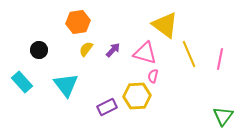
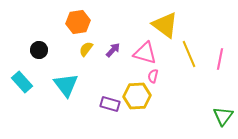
purple rectangle: moved 3 px right, 3 px up; rotated 42 degrees clockwise
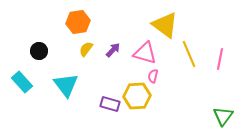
black circle: moved 1 px down
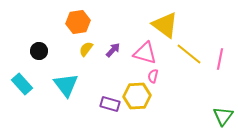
yellow line: rotated 28 degrees counterclockwise
cyan rectangle: moved 2 px down
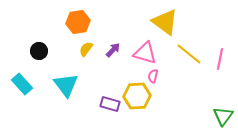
yellow triangle: moved 3 px up
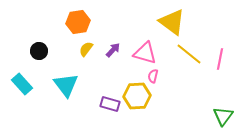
yellow triangle: moved 7 px right
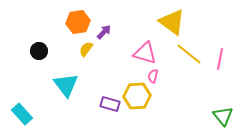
purple arrow: moved 9 px left, 18 px up
cyan rectangle: moved 30 px down
green triangle: rotated 15 degrees counterclockwise
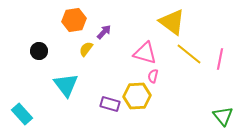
orange hexagon: moved 4 px left, 2 px up
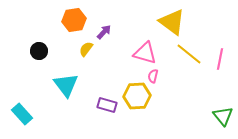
purple rectangle: moved 3 px left, 1 px down
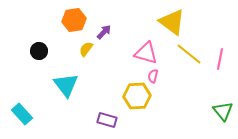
pink triangle: moved 1 px right
purple rectangle: moved 15 px down
green triangle: moved 5 px up
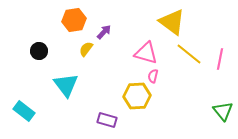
cyan rectangle: moved 2 px right, 3 px up; rotated 10 degrees counterclockwise
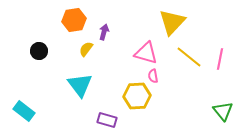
yellow triangle: rotated 36 degrees clockwise
purple arrow: rotated 28 degrees counterclockwise
yellow line: moved 3 px down
pink semicircle: rotated 24 degrees counterclockwise
cyan triangle: moved 14 px right
